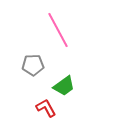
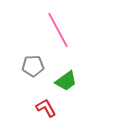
gray pentagon: moved 1 px down
green trapezoid: moved 2 px right, 5 px up
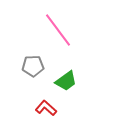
pink line: rotated 9 degrees counterclockwise
red L-shape: rotated 20 degrees counterclockwise
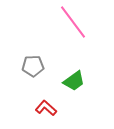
pink line: moved 15 px right, 8 px up
green trapezoid: moved 8 px right
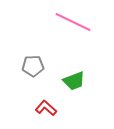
pink line: rotated 27 degrees counterclockwise
green trapezoid: rotated 15 degrees clockwise
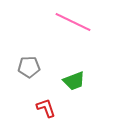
gray pentagon: moved 4 px left, 1 px down
red L-shape: rotated 30 degrees clockwise
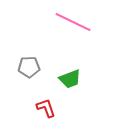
green trapezoid: moved 4 px left, 2 px up
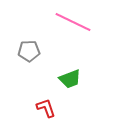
gray pentagon: moved 16 px up
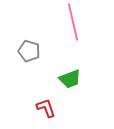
pink line: rotated 51 degrees clockwise
gray pentagon: rotated 20 degrees clockwise
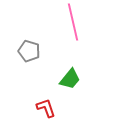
green trapezoid: rotated 30 degrees counterclockwise
